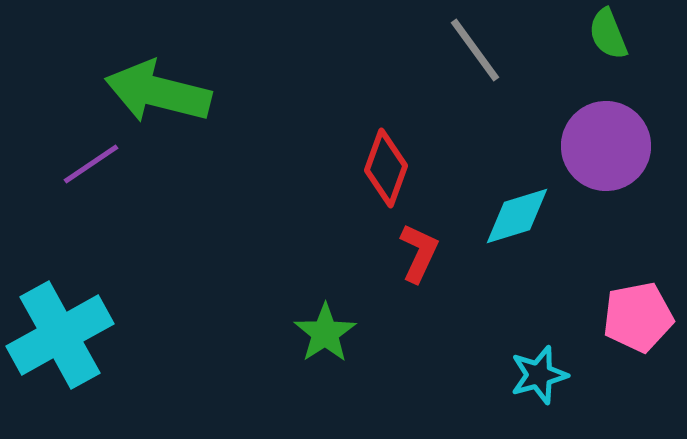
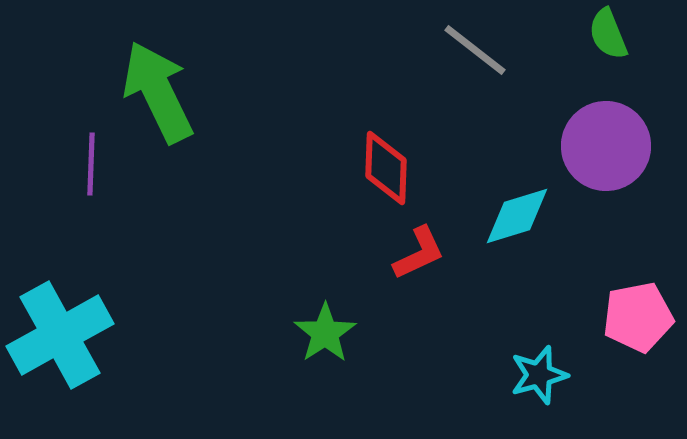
gray line: rotated 16 degrees counterclockwise
green arrow: rotated 50 degrees clockwise
purple line: rotated 54 degrees counterclockwise
red diamond: rotated 18 degrees counterclockwise
red L-shape: rotated 40 degrees clockwise
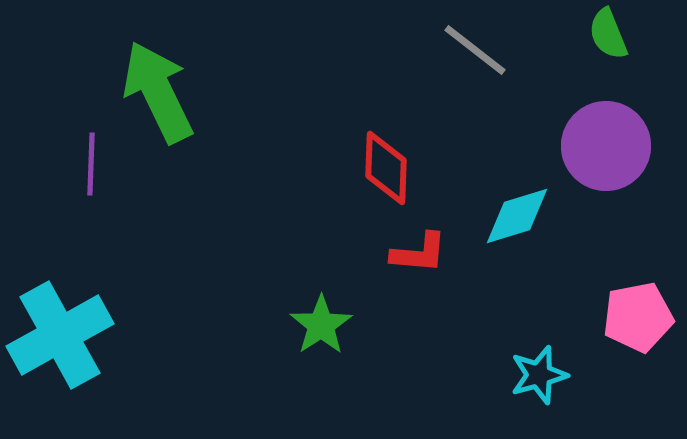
red L-shape: rotated 30 degrees clockwise
green star: moved 4 px left, 8 px up
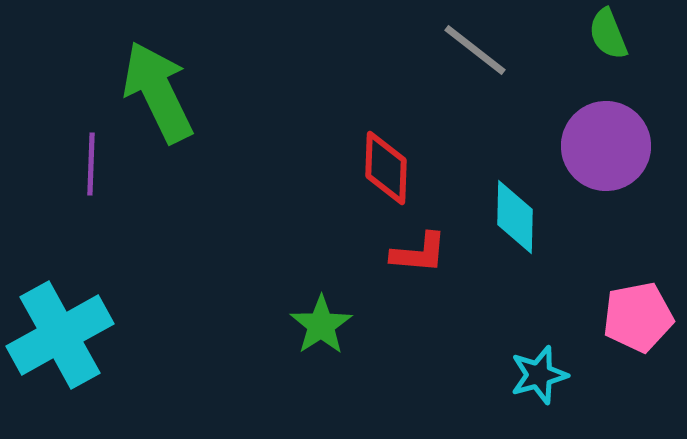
cyan diamond: moved 2 px left, 1 px down; rotated 72 degrees counterclockwise
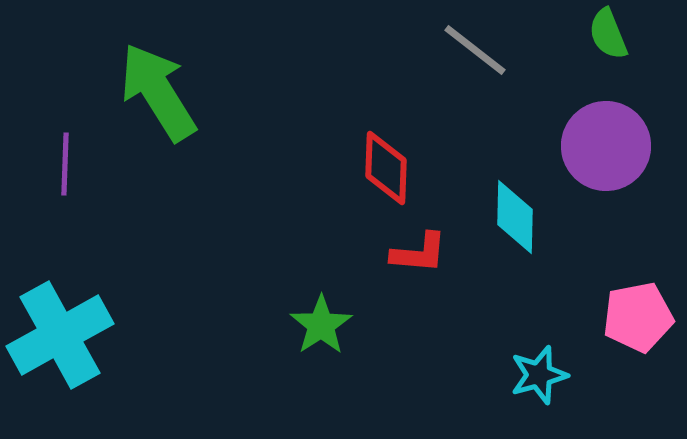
green arrow: rotated 6 degrees counterclockwise
purple line: moved 26 px left
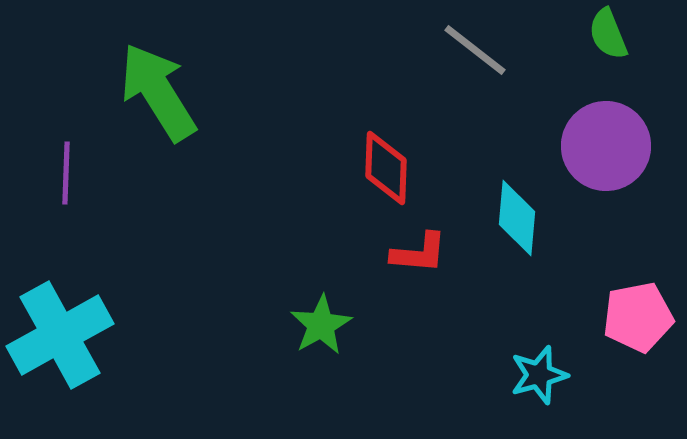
purple line: moved 1 px right, 9 px down
cyan diamond: moved 2 px right, 1 px down; rotated 4 degrees clockwise
green star: rotated 4 degrees clockwise
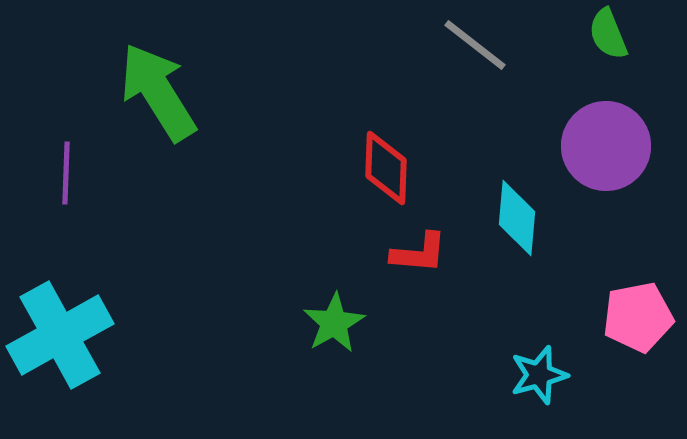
gray line: moved 5 px up
green star: moved 13 px right, 2 px up
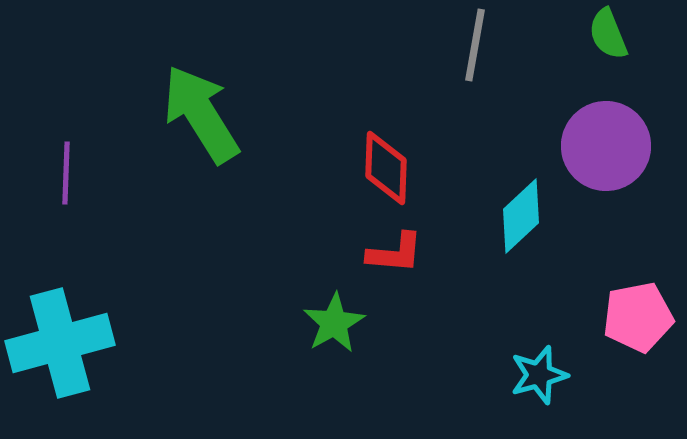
gray line: rotated 62 degrees clockwise
green arrow: moved 43 px right, 22 px down
cyan diamond: moved 4 px right, 2 px up; rotated 42 degrees clockwise
red L-shape: moved 24 px left
cyan cross: moved 8 px down; rotated 14 degrees clockwise
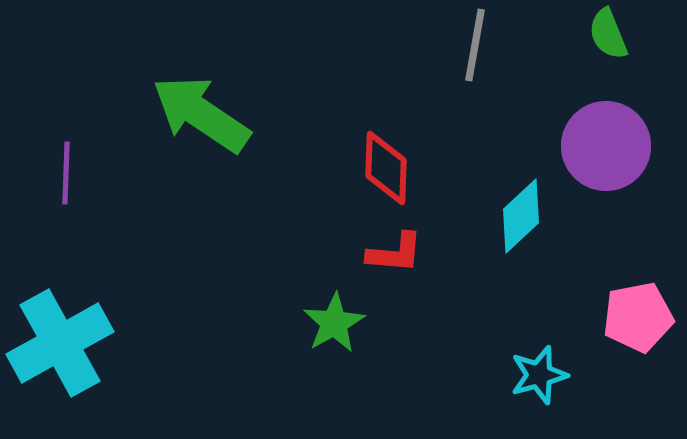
green arrow: rotated 24 degrees counterclockwise
cyan cross: rotated 14 degrees counterclockwise
